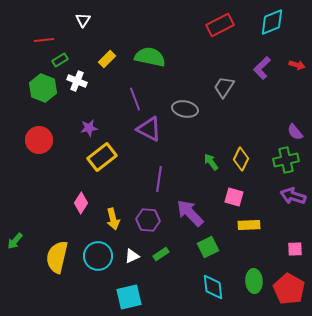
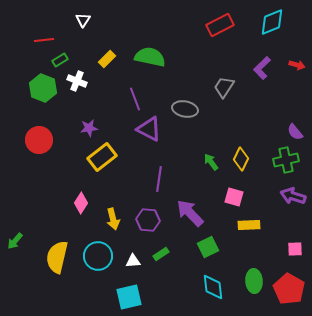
white triangle at (132, 256): moved 1 px right, 5 px down; rotated 21 degrees clockwise
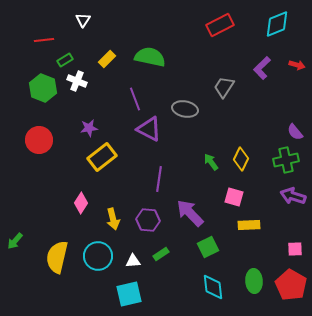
cyan diamond at (272, 22): moved 5 px right, 2 px down
green rectangle at (60, 60): moved 5 px right
red pentagon at (289, 289): moved 2 px right, 4 px up
cyan square at (129, 297): moved 3 px up
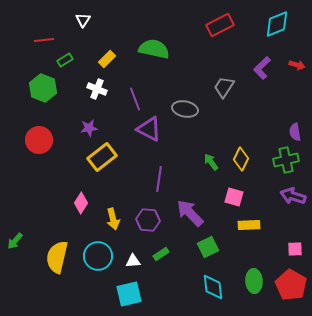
green semicircle at (150, 57): moved 4 px right, 8 px up
white cross at (77, 81): moved 20 px right, 8 px down
purple semicircle at (295, 132): rotated 30 degrees clockwise
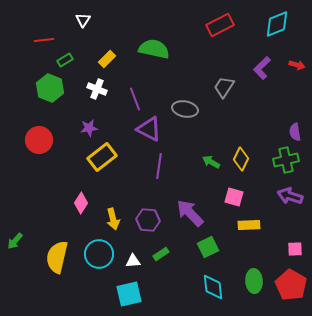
green hexagon at (43, 88): moved 7 px right
green arrow at (211, 162): rotated 24 degrees counterclockwise
purple line at (159, 179): moved 13 px up
purple arrow at (293, 196): moved 3 px left
cyan circle at (98, 256): moved 1 px right, 2 px up
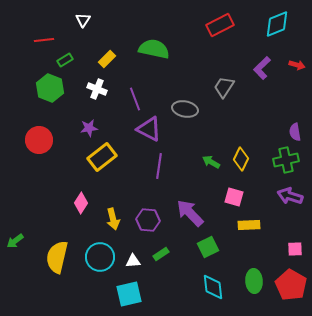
green arrow at (15, 241): rotated 12 degrees clockwise
cyan circle at (99, 254): moved 1 px right, 3 px down
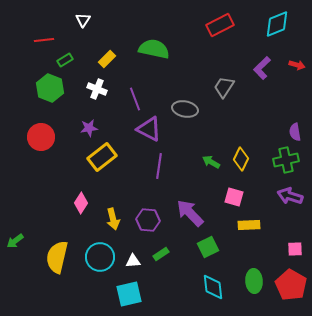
red circle at (39, 140): moved 2 px right, 3 px up
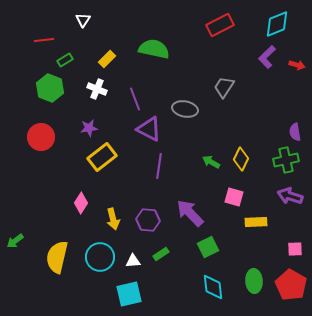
purple L-shape at (262, 68): moved 5 px right, 11 px up
yellow rectangle at (249, 225): moved 7 px right, 3 px up
